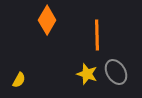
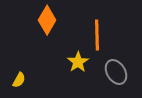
yellow star: moved 9 px left, 12 px up; rotated 20 degrees clockwise
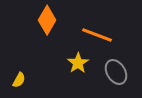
orange line: rotated 68 degrees counterclockwise
yellow star: moved 1 px down
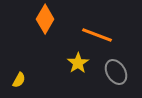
orange diamond: moved 2 px left, 1 px up
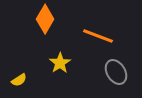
orange line: moved 1 px right, 1 px down
yellow star: moved 18 px left
yellow semicircle: rotated 28 degrees clockwise
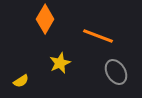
yellow star: rotated 10 degrees clockwise
yellow semicircle: moved 2 px right, 1 px down
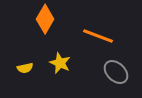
yellow star: rotated 25 degrees counterclockwise
gray ellipse: rotated 15 degrees counterclockwise
yellow semicircle: moved 4 px right, 13 px up; rotated 21 degrees clockwise
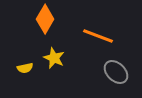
yellow star: moved 6 px left, 5 px up
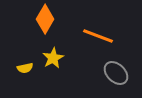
yellow star: moved 1 px left; rotated 20 degrees clockwise
gray ellipse: moved 1 px down
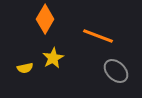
gray ellipse: moved 2 px up
